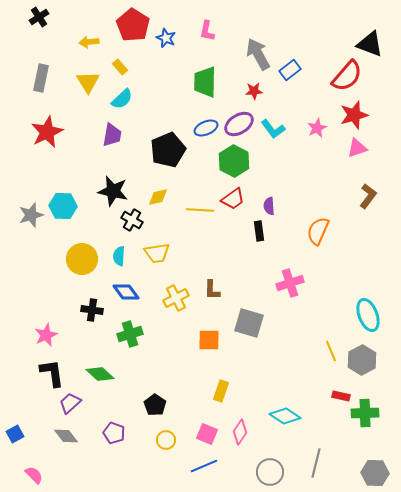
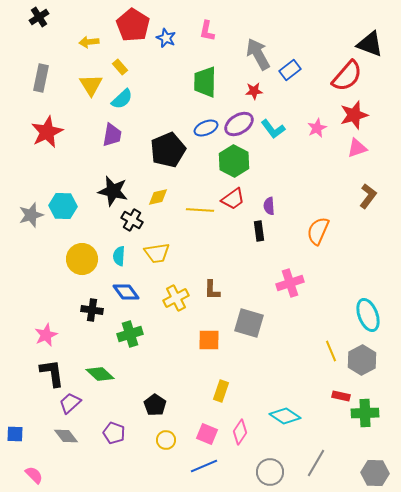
yellow triangle at (88, 82): moved 3 px right, 3 px down
blue square at (15, 434): rotated 30 degrees clockwise
gray line at (316, 463): rotated 16 degrees clockwise
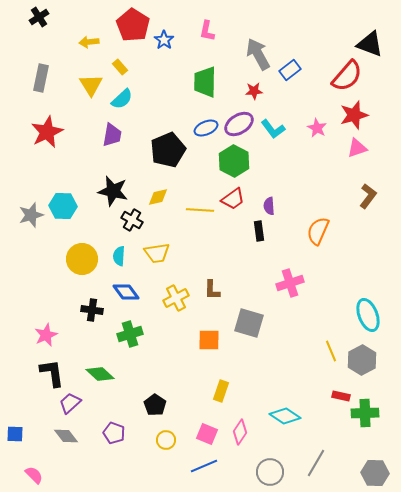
blue star at (166, 38): moved 2 px left, 2 px down; rotated 12 degrees clockwise
pink star at (317, 128): rotated 18 degrees counterclockwise
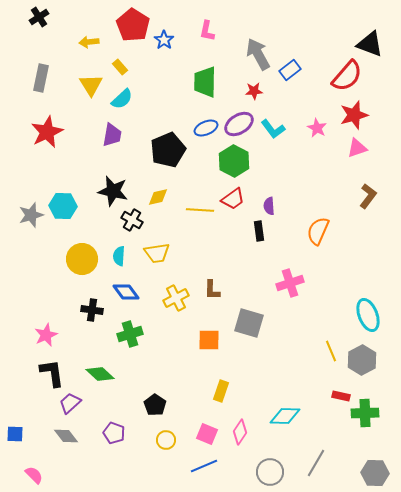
cyan diamond at (285, 416): rotated 32 degrees counterclockwise
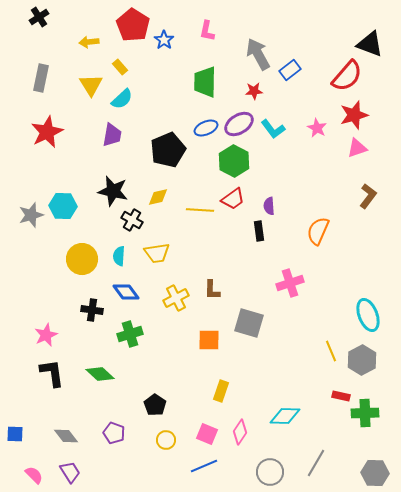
purple trapezoid at (70, 403): moved 69 px down; rotated 100 degrees clockwise
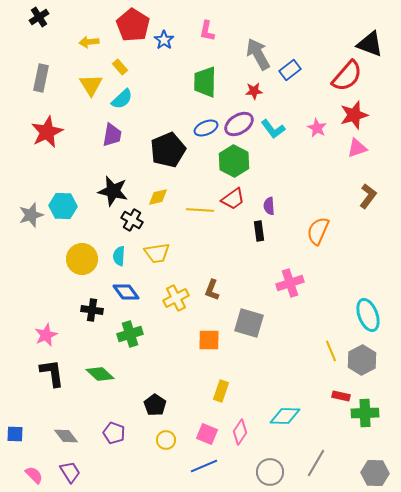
brown L-shape at (212, 290): rotated 20 degrees clockwise
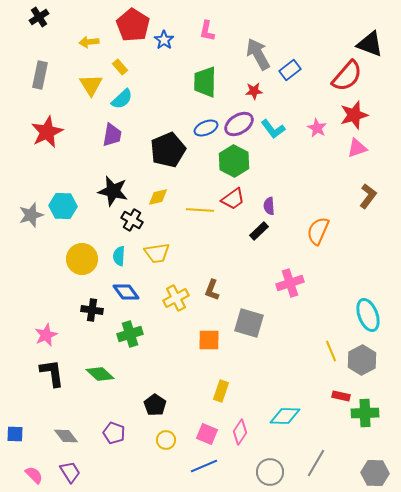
gray rectangle at (41, 78): moved 1 px left, 3 px up
black rectangle at (259, 231): rotated 54 degrees clockwise
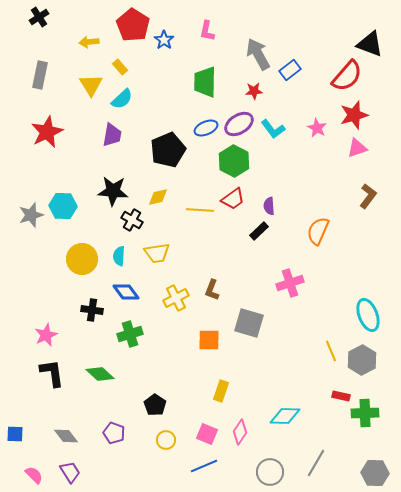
black star at (113, 191): rotated 8 degrees counterclockwise
